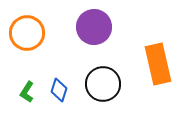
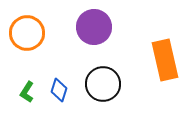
orange rectangle: moved 7 px right, 4 px up
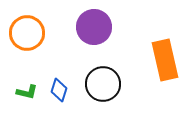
green L-shape: rotated 110 degrees counterclockwise
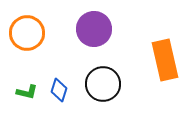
purple circle: moved 2 px down
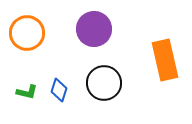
black circle: moved 1 px right, 1 px up
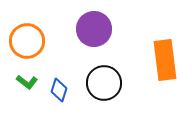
orange circle: moved 8 px down
orange rectangle: rotated 6 degrees clockwise
green L-shape: moved 10 px up; rotated 25 degrees clockwise
